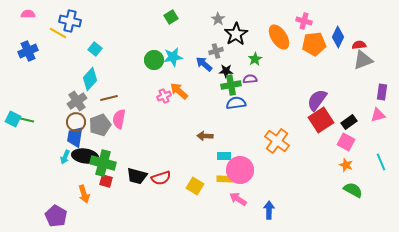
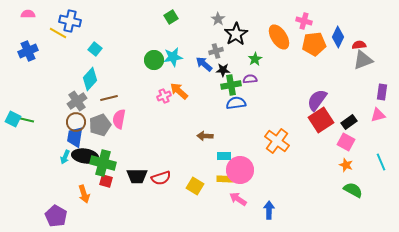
black star at (226, 71): moved 3 px left, 1 px up
black trapezoid at (137, 176): rotated 15 degrees counterclockwise
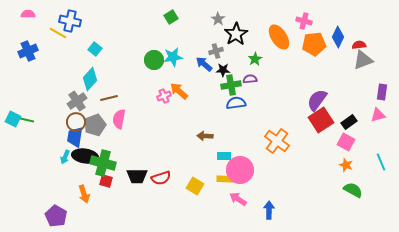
gray pentagon at (100, 125): moved 5 px left
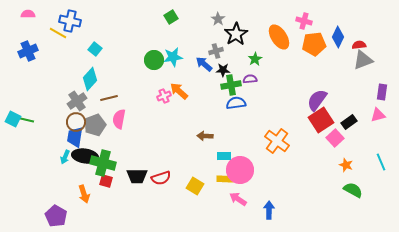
pink square at (346, 142): moved 11 px left, 4 px up; rotated 18 degrees clockwise
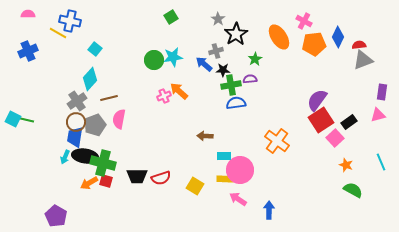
pink cross at (304, 21): rotated 14 degrees clockwise
orange arrow at (84, 194): moved 5 px right, 11 px up; rotated 78 degrees clockwise
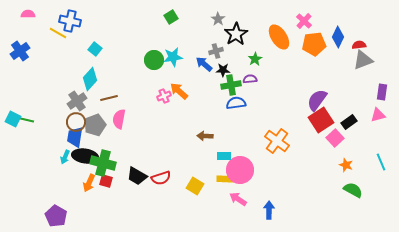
pink cross at (304, 21): rotated 14 degrees clockwise
blue cross at (28, 51): moved 8 px left; rotated 12 degrees counterclockwise
black trapezoid at (137, 176): rotated 30 degrees clockwise
orange arrow at (89, 183): rotated 36 degrees counterclockwise
